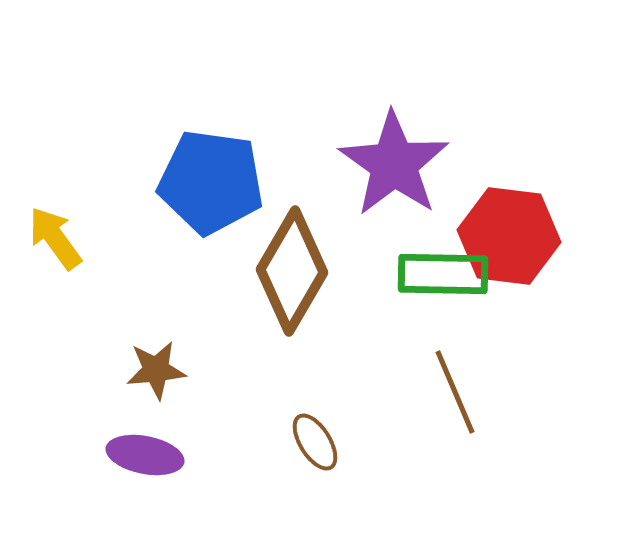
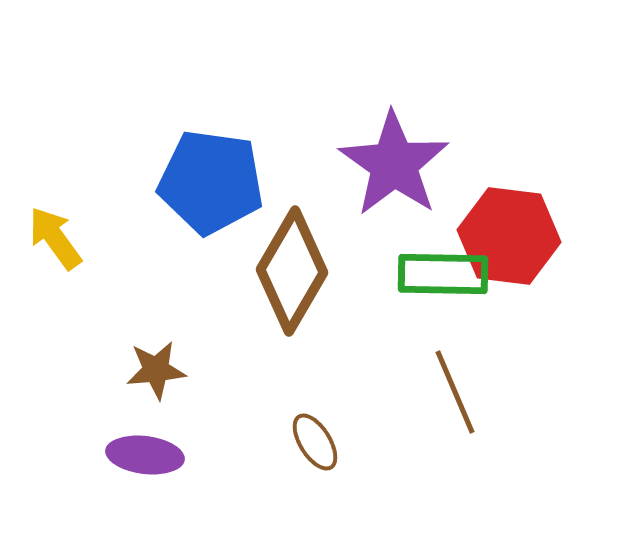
purple ellipse: rotated 4 degrees counterclockwise
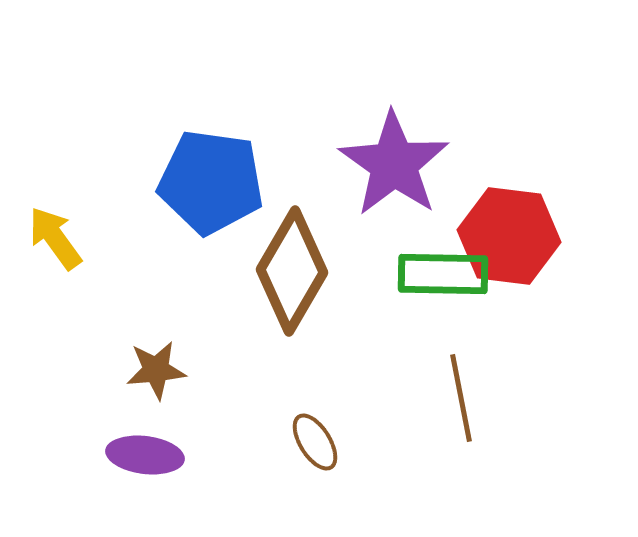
brown line: moved 6 px right, 6 px down; rotated 12 degrees clockwise
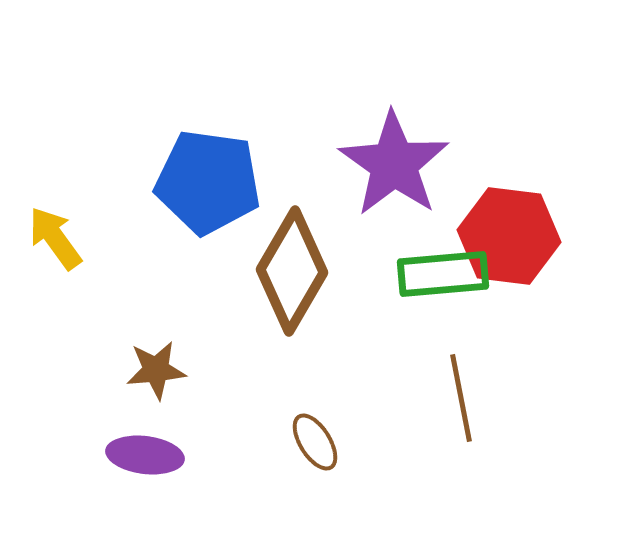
blue pentagon: moved 3 px left
green rectangle: rotated 6 degrees counterclockwise
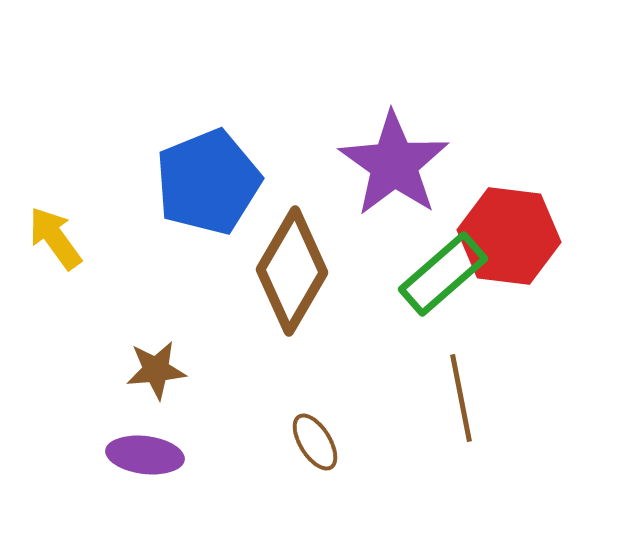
blue pentagon: rotated 30 degrees counterclockwise
green rectangle: rotated 36 degrees counterclockwise
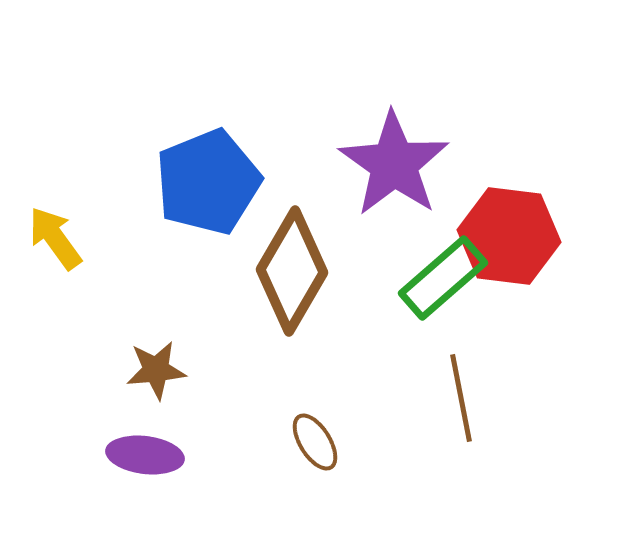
green rectangle: moved 4 px down
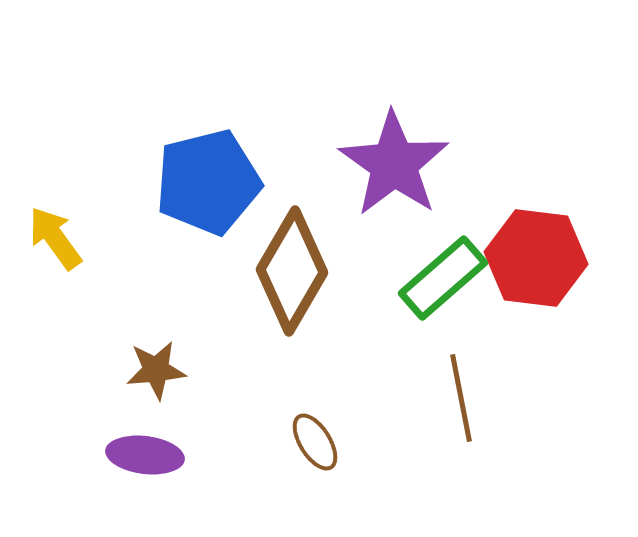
blue pentagon: rotated 8 degrees clockwise
red hexagon: moved 27 px right, 22 px down
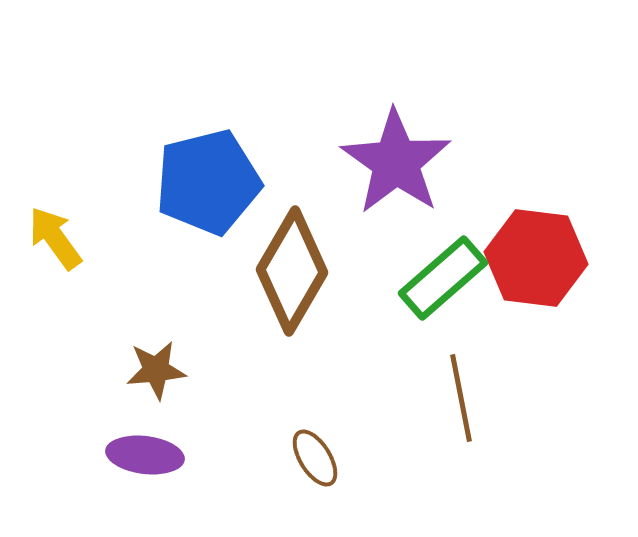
purple star: moved 2 px right, 2 px up
brown ellipse: moved 16 px down
